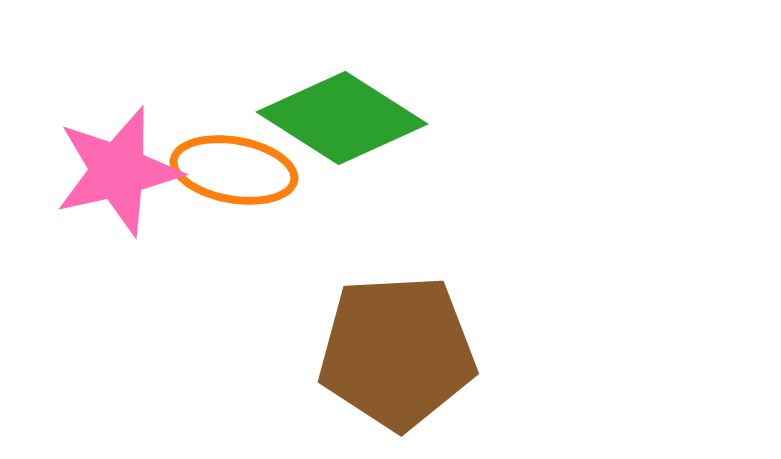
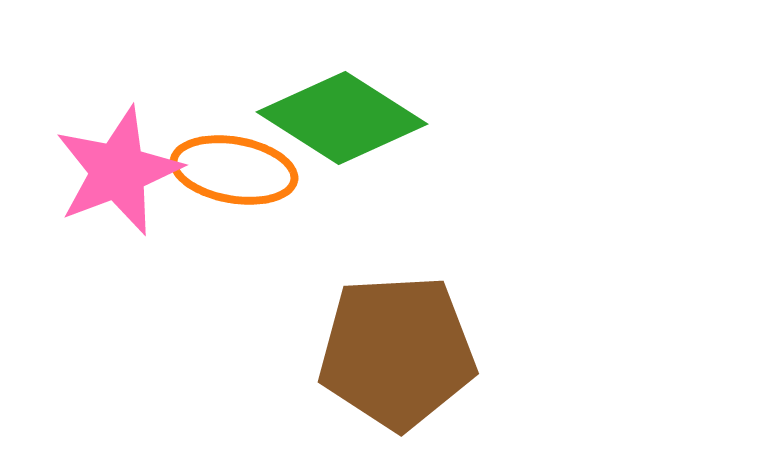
pink star: rotated 8 degrees counterclockwise
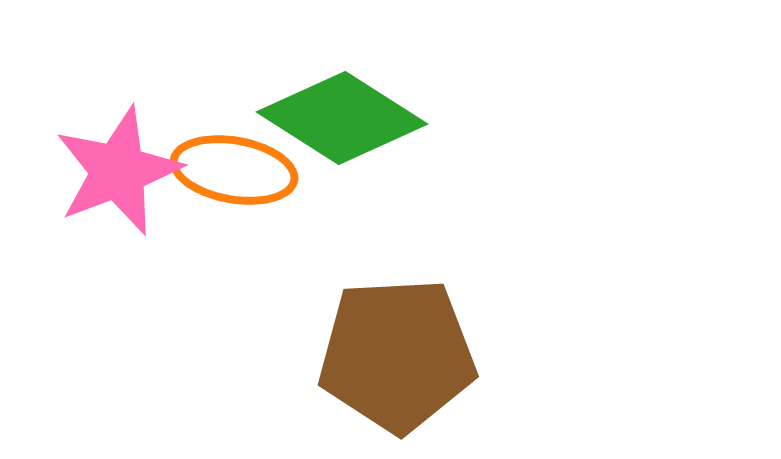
brown pentagon: moved 3 px down
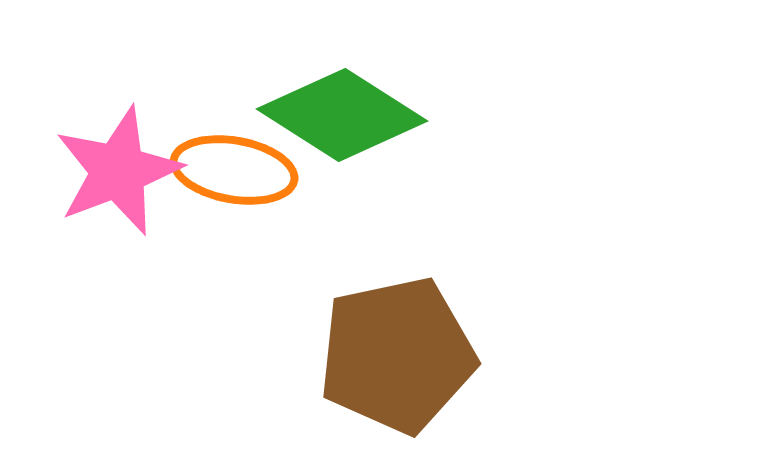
green diamond: moved 3 px up
brown pentagon: rotated 9 degrees counterclockwise
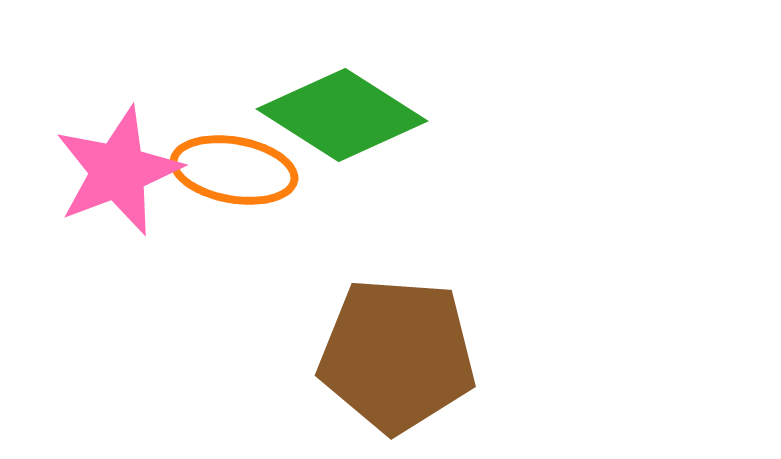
brown pentagon: rotated 16 degrees clockwise
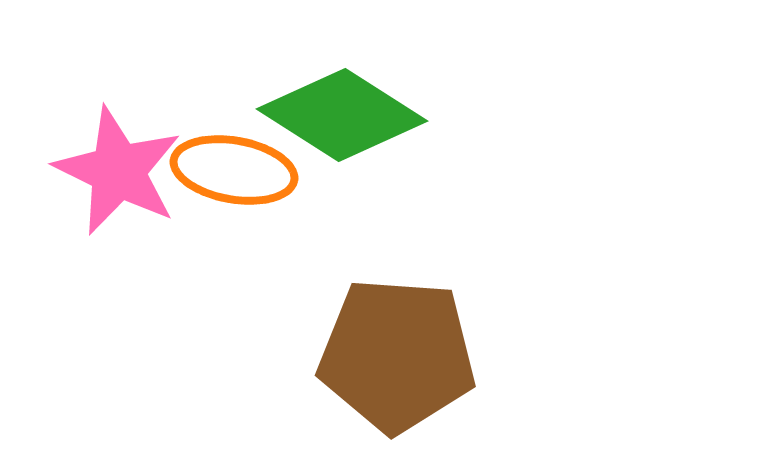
pink star: rotated 25 degrees counterclockwise
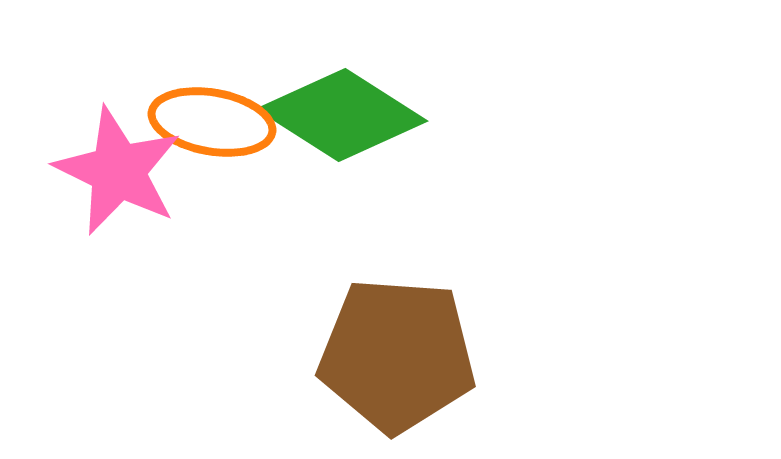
orange ellipse: moved 22 px left, 48 px up
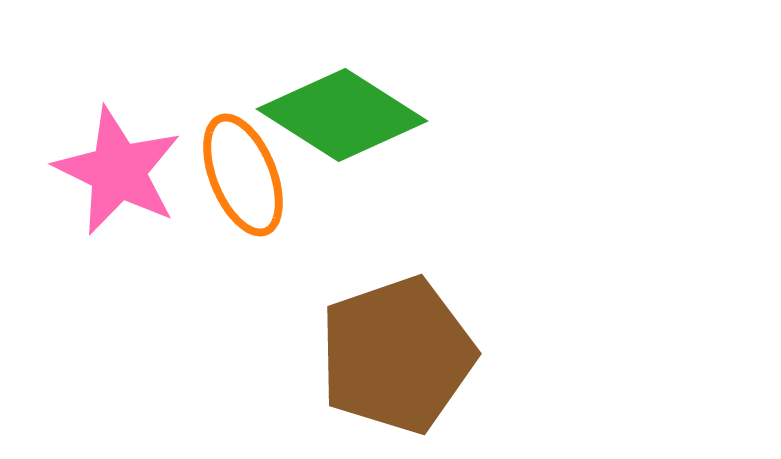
orange ellipse: moved 31 px right, 53 px down; rotated 58 degrees clockwise
brown pentagon: rotated 23 degrees counterclockwise
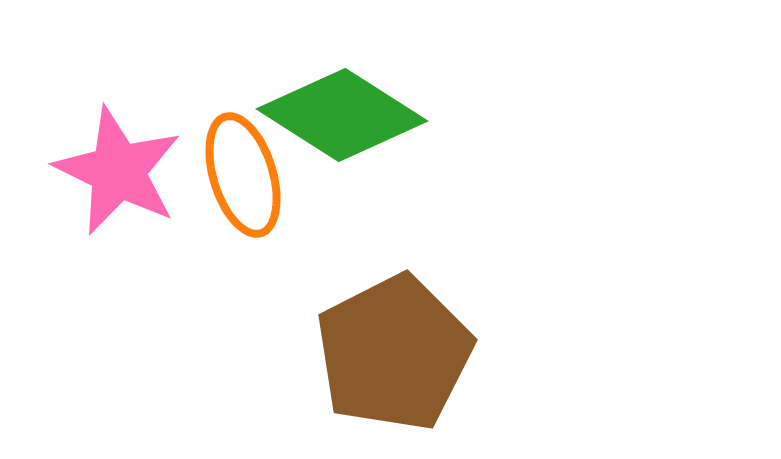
orange ellipse: rotated 5 degrees clockwise
brown pentagon: moved 3 px left, 2 px up; rotated 8 degrees counterclockwise
